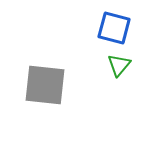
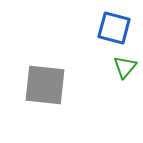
green triangle: moved 6 px right, 2 px down
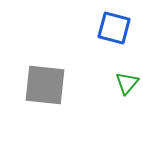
green triangle: moved 2 px right, 16 px down
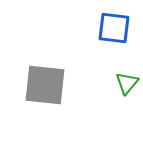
blue square: rotated 8 degrees counterclockwise
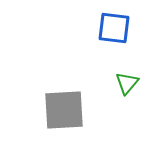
gray square: moved 19 px right, 25 px down; rotated 9 degrees counterclockwise
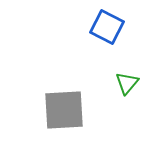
blue square: moved 7 px left, 1 px up; rotated 20 degrees clockwise
